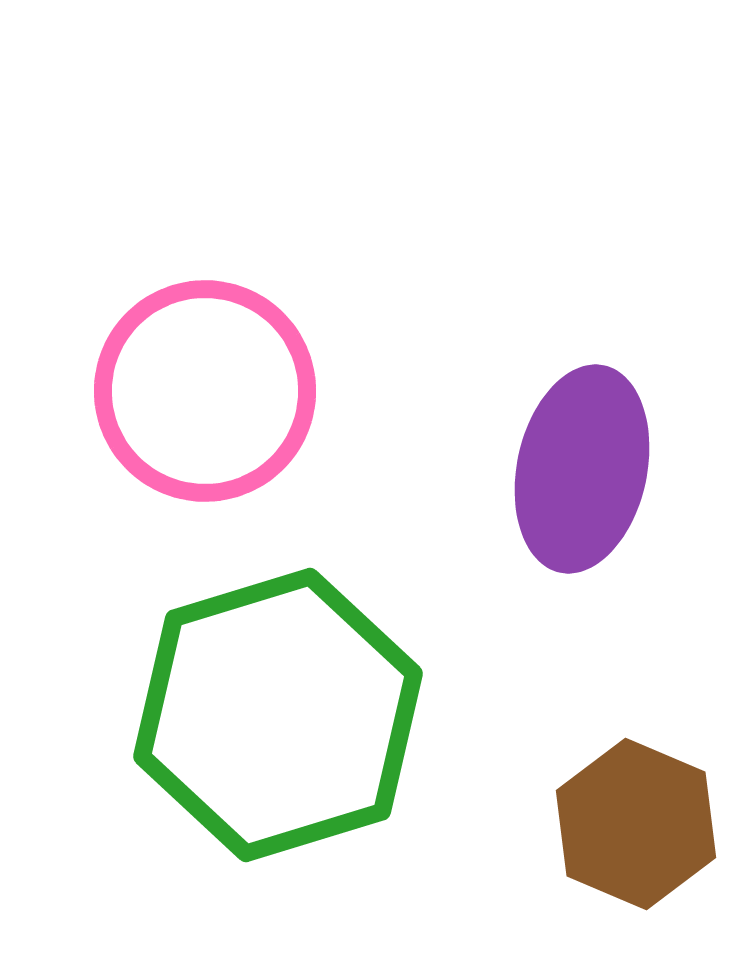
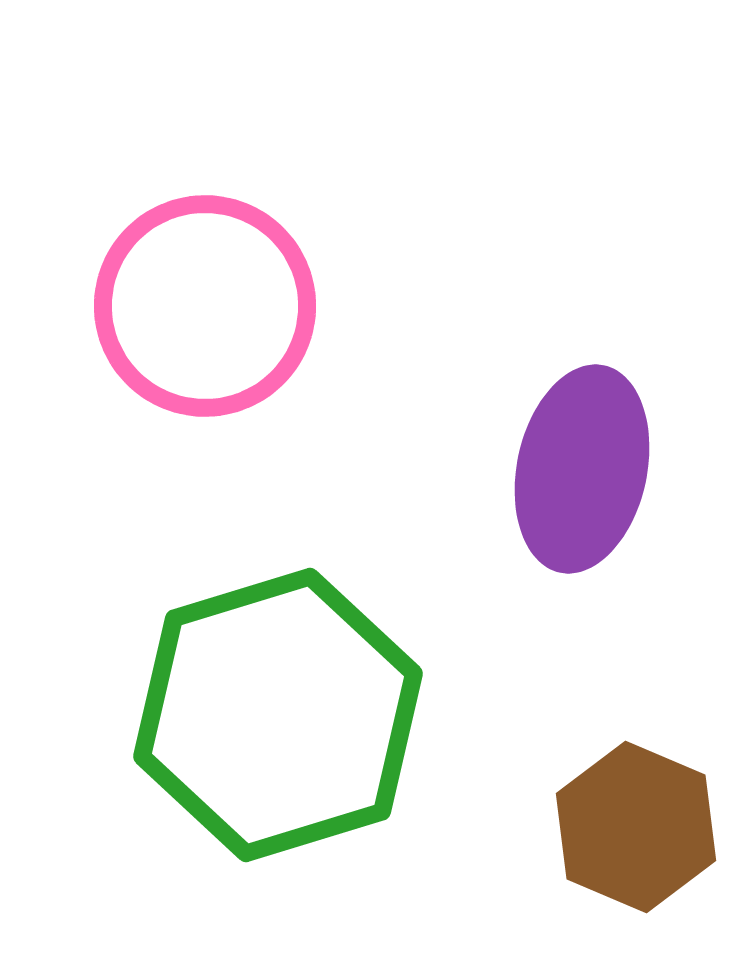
pink circle: moved 85 px up
brown hexagon: moved 3 px down
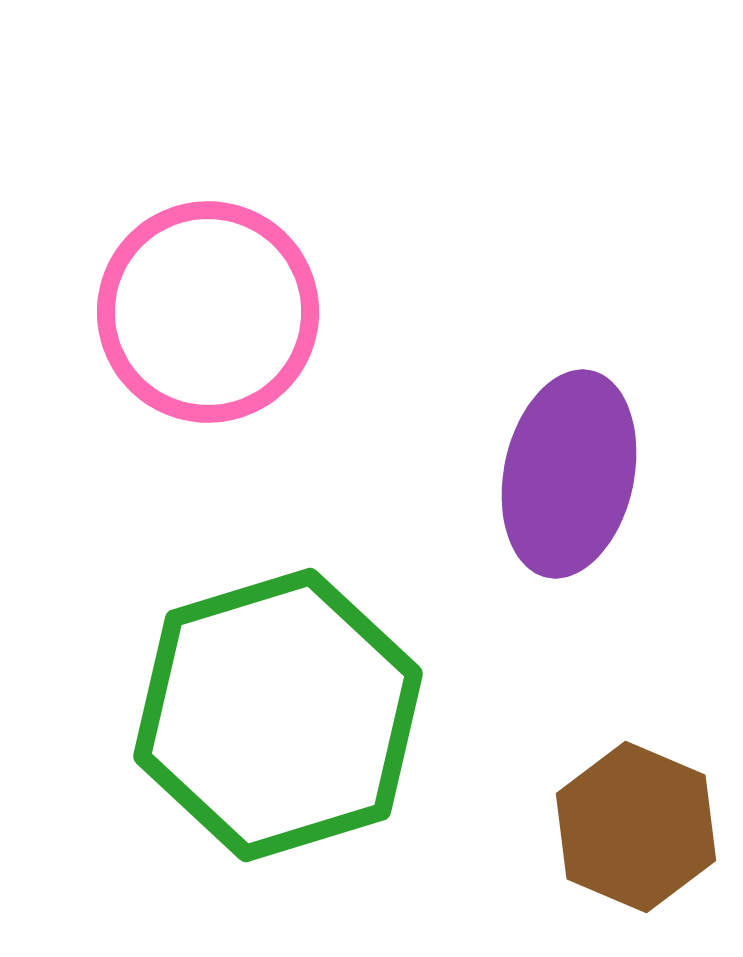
pink circle: moved 3 px right, 6 px down
purple ellipse: moved 13 px left, 5 px down
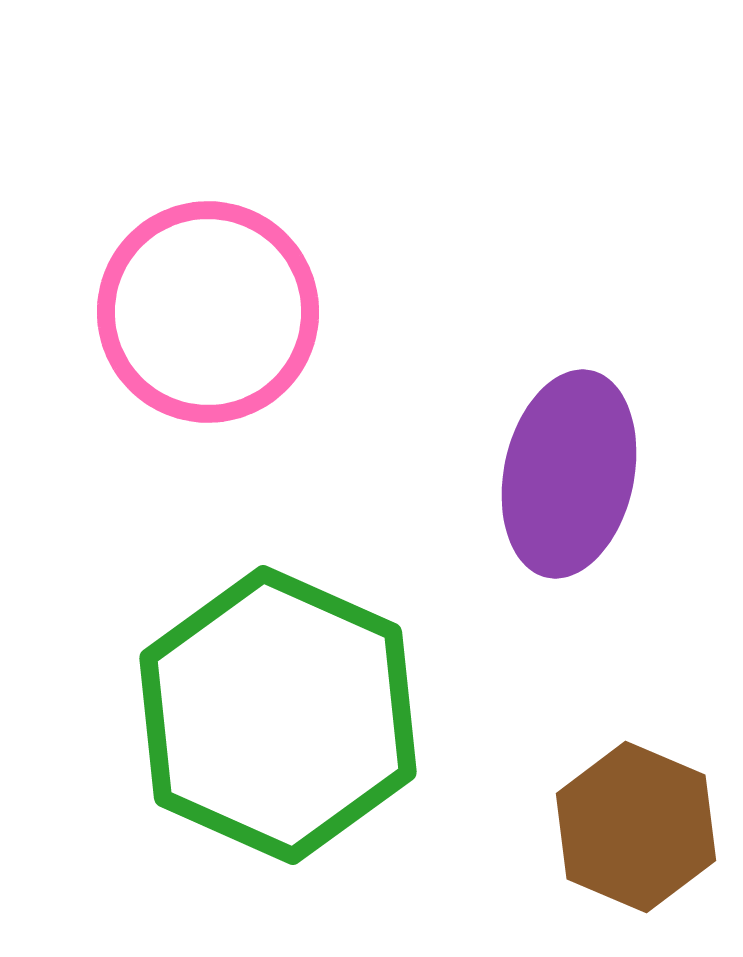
green hexagon: rotated 19 degrees counterclockwise
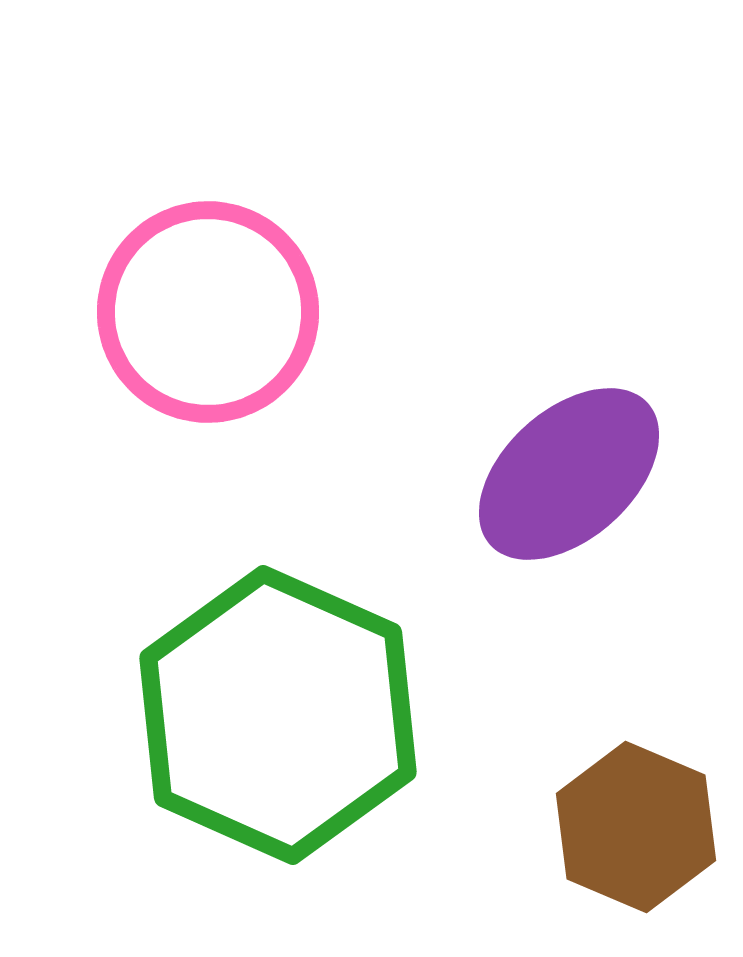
purple ellipse: rotated 36 degrees clockwise
